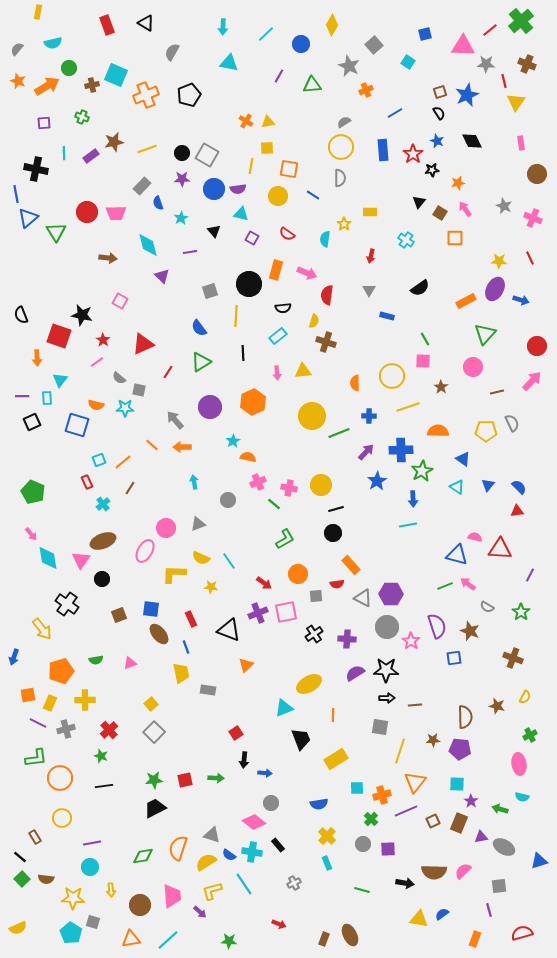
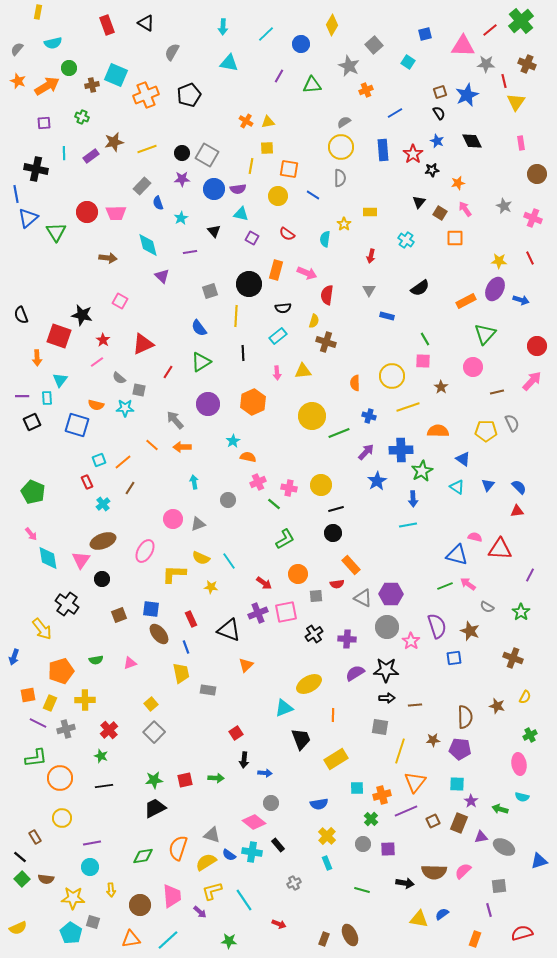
purple circle at (210, 407): moved 2 px left, 3 px up
blue cross at (369, 416): rotated 16 degrees clockwise
pink circle at (166, 528): moved 7 px right, 9 px up
cyan line at (244, 884): moved 16 px down
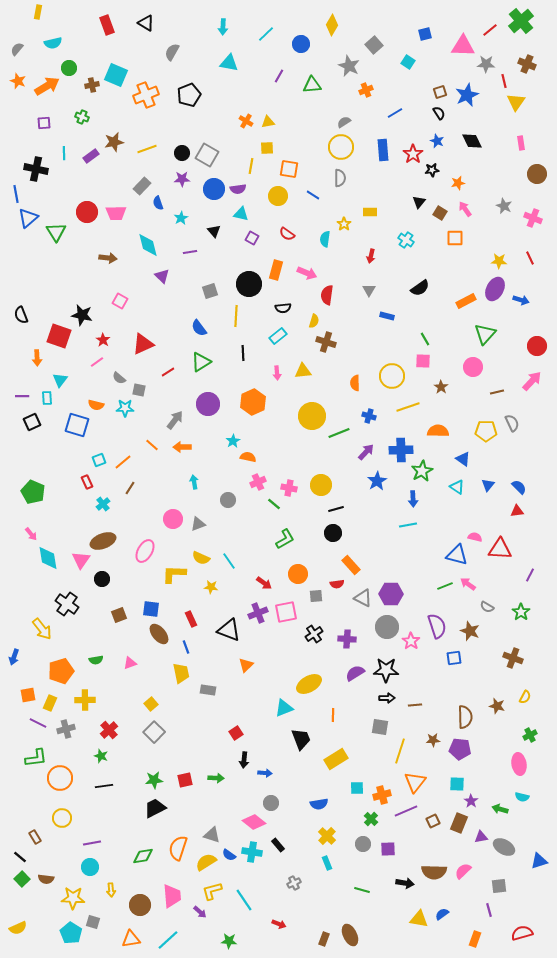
red line at (168, 372): rotated 24 degrees clockwise
gray arrow at (175, 420): rotated 78 degrees clockwise
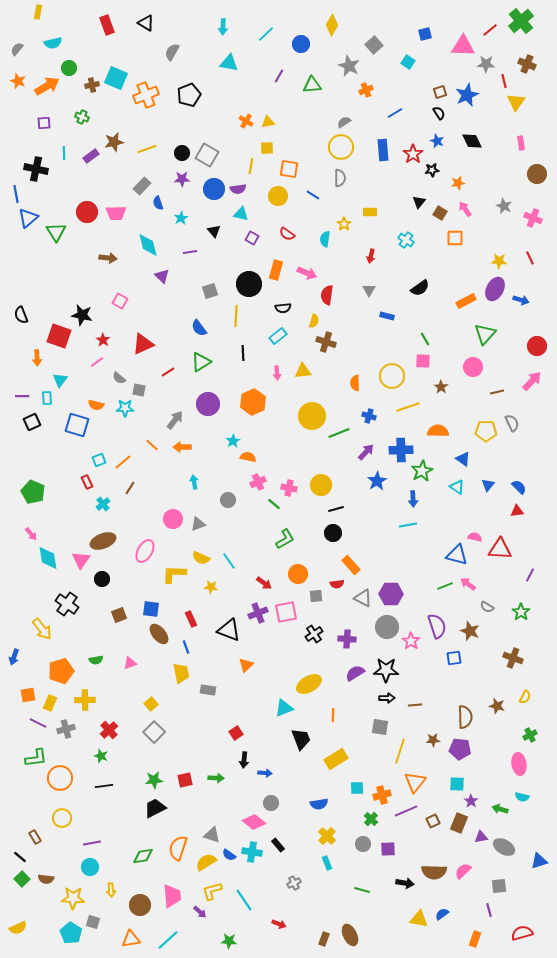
cyan square at (116, 75): moved 3 px down
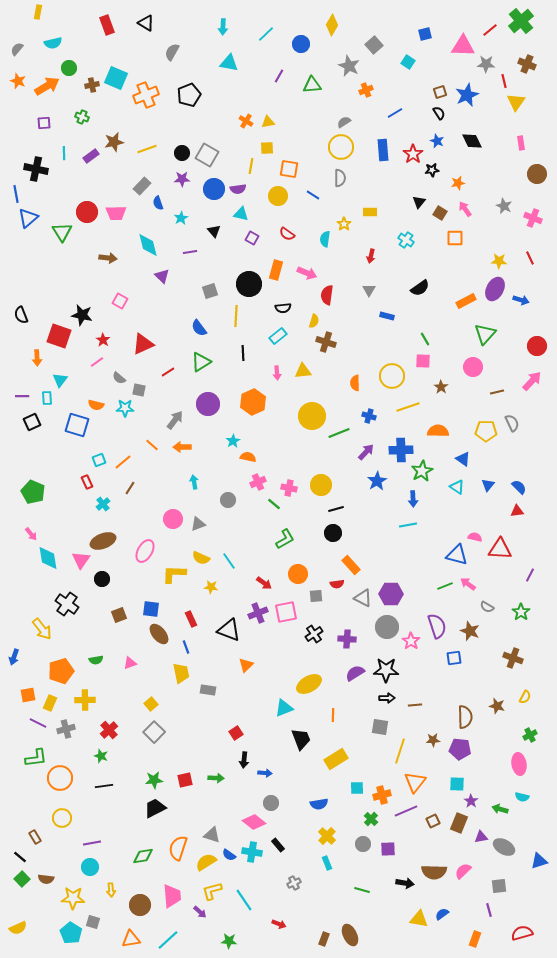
green triangle at (56, 232): moved 6 px right
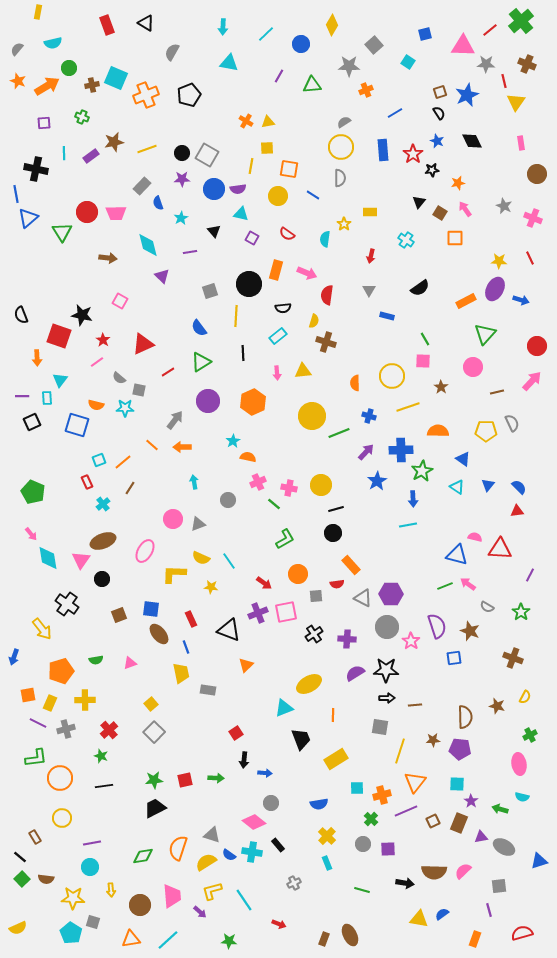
gray star at (349, 66): rotated 25 degrees counterclockwise
purple circle at (208, 404): moved 3 px up
